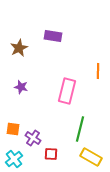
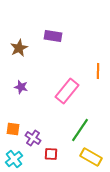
pink rectangle: rotated 25 degrees clockwise
green line: moved 1 px down; rotated 20 degrees clockwise
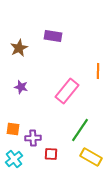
purple cross: rotated 35 degrees counterclockwise
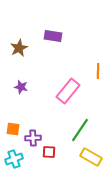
pink rectangle: moved 1 px right
red square: moved 2 px left, 2 px up
cyan cross: rotated 18 degrees clockwise
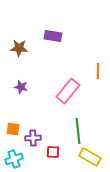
brown star: rotated 30 degrees clockwise
green line: moved 2 px left, 1 px down; rotated 40 degrees counterclockwise
red square: moved 4 px right
yellow rectangle: moved 1 px left
